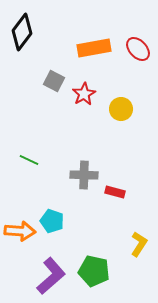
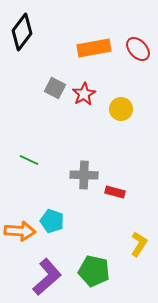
gray square: moved 1 px right, 7 px down
purple L-shape: moved 4 px left, 1 px down
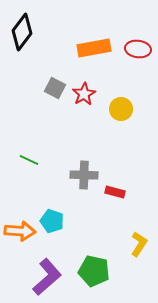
red ellipse: rotated 40 degrees counterclockwise
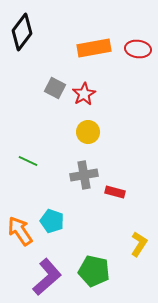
yellow circle: moved 33 px left, 23 px down
green line: moved 1 px left, 1 px down
gray cross: rotated 12 degrees counterclockwise
orange arrow: rotated 128 degrees counterclockwise
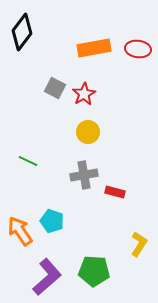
green pentagon: rotated 8 degrees counterclockwise
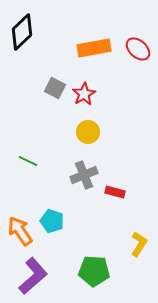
black diamond: rotated 9 degrees clockwise
red ellipse: rotated 35 degrees clockwise
gray cross: rotated 12 degrees counterclockwise
purple L-shape: moved 14 px left, 1 px up
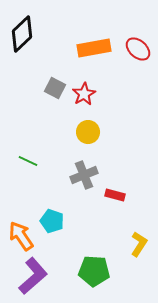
black diamond: moved 2 px down
red rectangle: moved 3 px down
orange arrow: moved 1 px right, 5 px down
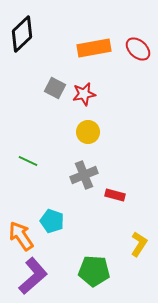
red star: rotated 20 degrees clockwise
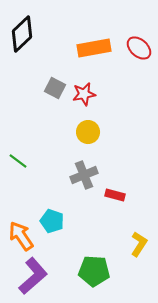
red ellipse: moved 1 px right, 1 px up
green line: moved 10 px left; rotated 12 degrees clockwise
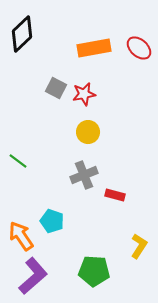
gray square: moved 1 px right
yellow L-shape: moved 2 px down
